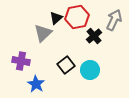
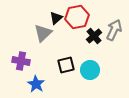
gray arrow: moved 10 px down
black square: rotated 24 degrees clockwise
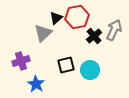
purple cross: rotated 30 degrees counterclockwise
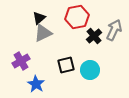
black triangle: moved 17 px left
gray triangle: rotated 18 degrees clockwise
purple cross: rotated 12 degrees counterclockwise
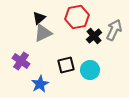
purple cross: rotated 24 degrees counterclockwise
blue star: moved 4 px right; rotated 12 degrees clockwise
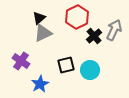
red hexagon: rotated 15 degrees counterclockwise
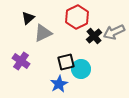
black triangle: moved 11 px left
gray arrow: moved 2 px down; rotated 140 degrees counterclockwise
black square: moved 3 px up
cyan circle: moved 9 px left, 1 px up
blue star: moved 19 px right
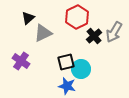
gray arrow: rotated 35 degrees counterclockwise
blue star: moved 8 px right, 2 px down; rotated 30 degrees counterclockwise
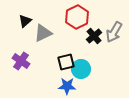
black triangle: moved 3 px left, 3 px down
blue star: rotated 12 degrees counterclockwise
